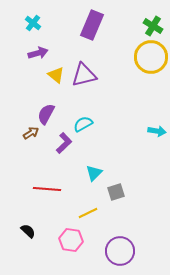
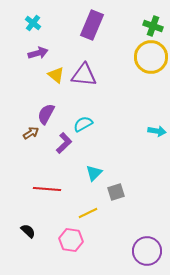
green cross: rotated 12 degrees counterclockwise
purple triangle: rotated 20 degrees clockwise
purple circle: moved 27 px right
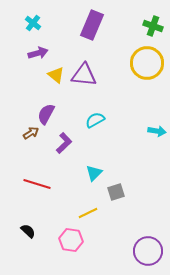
yellow circle: moved 4 px left, 6 px down
cyan semicircle: moved 12 px right, 4 px up
red line: moved 10 px left, 5 px up; rotated 12 degrees clockwise
purple circle: moved 1 px right
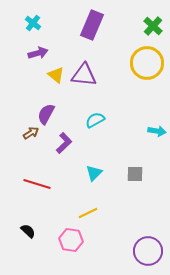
green cross: rotated 24 degrees clockwise
gray square: moved 19 px right, 18 px up; rotated 18 degrees clockwise
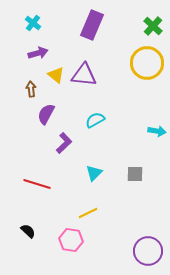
brown arrow: moved 44 px up; rotated 63 degrees counterclockwise
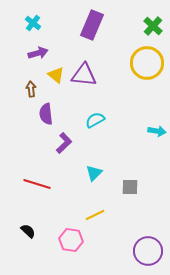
purple semicircle: rotated 35 degrees counterclockwise
gray square: moved 5 px left, 13 px down
yellow line: moved 7 px right, 2 px down
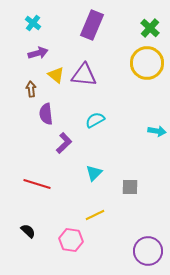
green cross: moved 3 px left, 2 px down
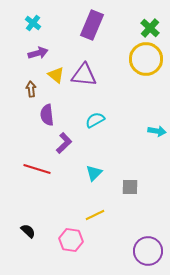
yellow circle: moved 1 px left, 4 px up
purple semicircle: moved 1 px right, 1 px down
red line: moved 15 px up
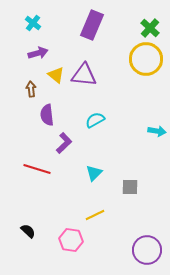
purple circle: moved 1 px left, 1 px up
